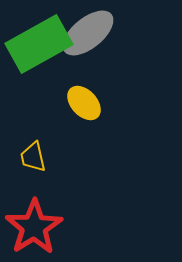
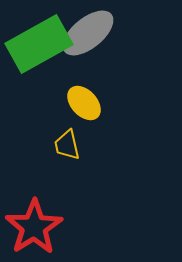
yellow trapezoid: moved 34 px right, 12 px up
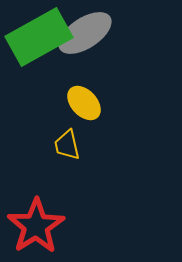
gray ellipse: moved 3 px left; rotated 6 degrees clockwise
green rectangle: moved 7 px up
red star: moved 2 px right, 1 px up
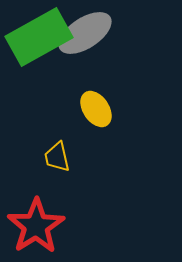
yellow ellipse: moved 12 px right, 6 px down; rotated 9 degrees clockwise
yellow trapezoid: moved 10 px left, 12 px down
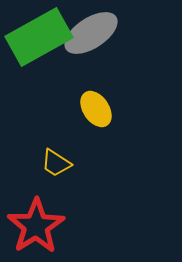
gray ellipse: moved 6 px right
yellow trapezoid: moved 1 px left, 6 px down; rotated 44 degrees counterclockwise
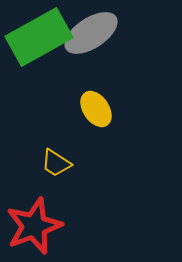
red star: moved 2 px left; rotated 12 degrees clockwise
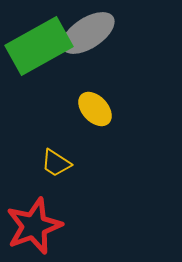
gray ellipse: moved 3 px left
green rectangle: moved 9 px down
yellow ellipse: moved 1 px left; rotated 9 degrees counterclockwise
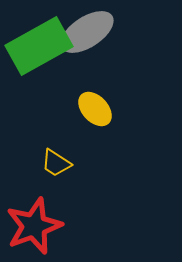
gray ellipse: moved 1 px left, 1 px up
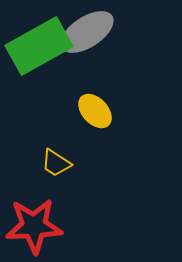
yellow ellipse: moved 2 px down
red star: rotated 18 degrees clockwise
